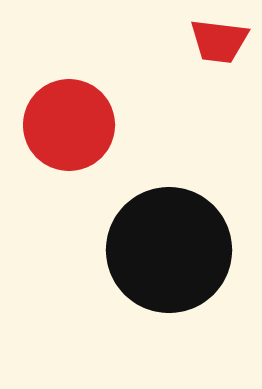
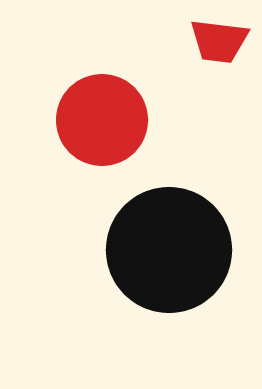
red circle: moved 33 px right, 5 px up
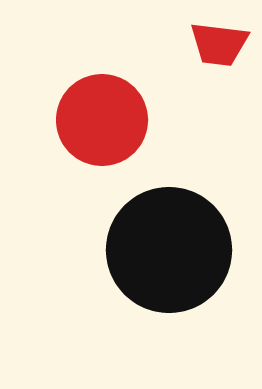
red trapezoid: moved 3 px down
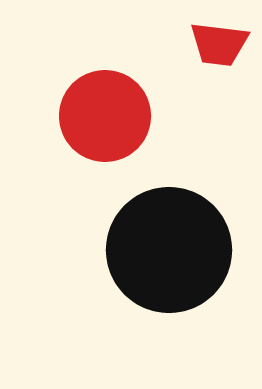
red circle: moved 3 px right, 4 px up
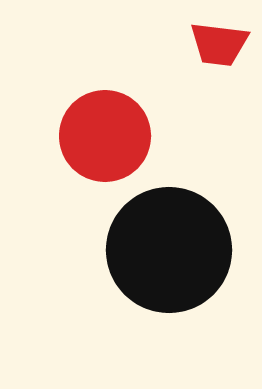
red circle: moved 20 px down
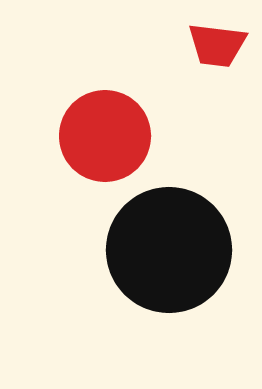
red trapezoid: moved 2 px left, 1 px down
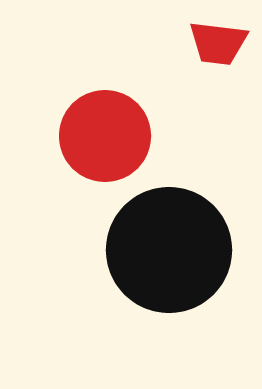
red trapezoid: moved 1 px right, 2 px up
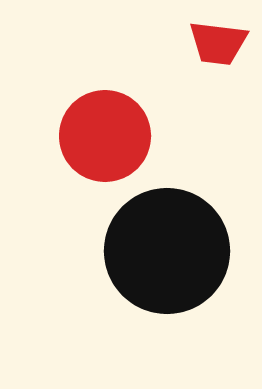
black circle: moved 2 px left, 1 px down
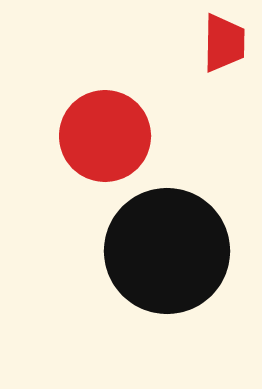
red trapezoid: moved 6 px right; rotated 96 degrees counterclockwise
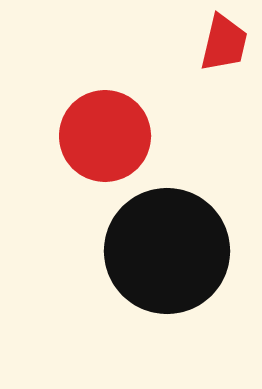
red trapezoid: rotated 12 degrees clockwise
